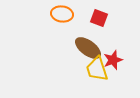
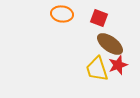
brown ellipse: moved 22 px right, 4 px up
red star: moved 5 px right, 5 px down
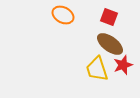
orange ellipse: moved 1 px right, 1 px down; rotated 20 degrees clockwise
red square: moved 10 px right, 1 px up
red star: moved 5 px right
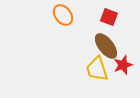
orange ellipse: rotated 25 degrees clockwise
brown ellipse: moved 4 px left, 2 px down; rotated 16 degrees clockwise
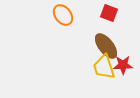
red square: moved 4 px up
red star: rotated 18 degrees clockwise
yellow trapezoid: moved 7 px right, 2 px up
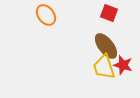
orange ellipse: moved 17 px left
red star: rotated 18 degrees clockwise
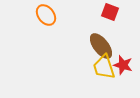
red square: moved 1 px right, 1 px up
brown ellipse: moved 5 px left
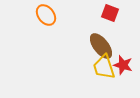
red square: moved 1 px down
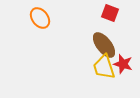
orange ellipse: moved 6 px left, 3 px down
brown ellipse: moved 3 px right, 1 px up
red star: moved 1 px up
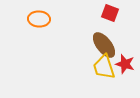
orange ellipse: moved 1 px left, 1 px down; rotated 50 degrees counterclockwise
red star: moved 2 px right
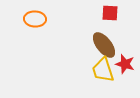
red square: rotated 18 degrees counterclockwise
orange ellipse: moved 4 px left
yellow trapezoid: moved 1 px left, 3 px down
